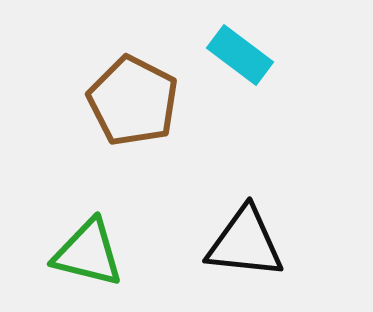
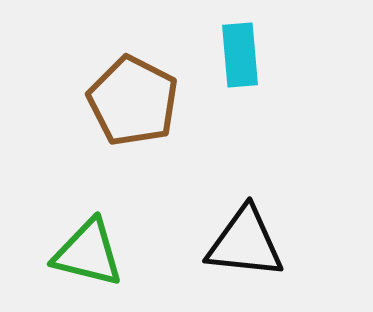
cyan rectangle: rotated 48 degrees clockwise
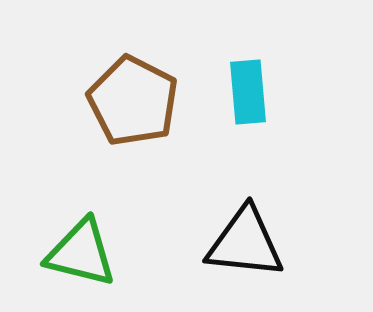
cyan rectangle: moved 8 px right, 37 px down
green triangle: moved 7 px left
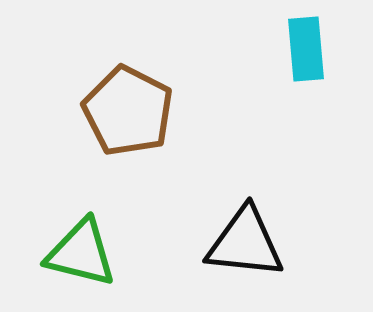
cyan rectangle: moved 58 px right, 43 px up
brown pentagon: moved 5 px left, 10 px down
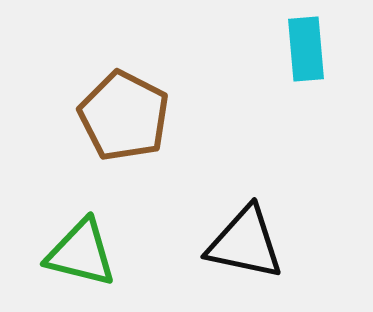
brown pentagon: moved 4 px left, 5 px down
black triangle: rotated 6 degrees clockwise
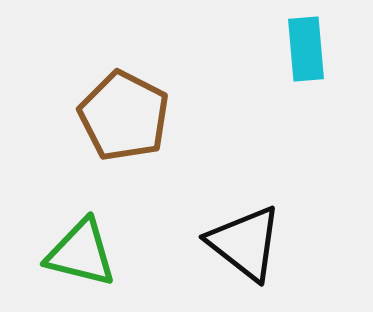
black triangle: rotated 26 degrees clockwise
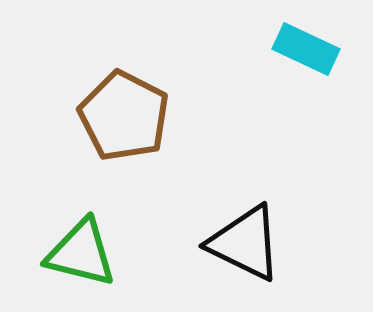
cyan rectangle: rotated 60 degrees counterclockwise
black triangle: rotated 12 degrees counterclockwise
